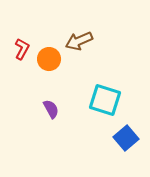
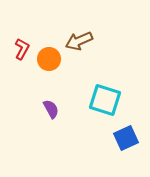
blue square: rotated 15 degrees clockwise
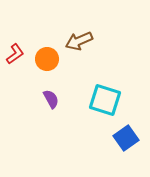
red L-shape: moved 7 px left, 5 px down; rotated 25 degrees clockwise
orange circle: moved 2 px left
purple semicircle: moved 10 px up
blue square: rotated 10 degrees counterclockwise
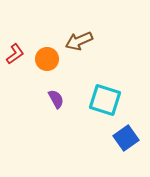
purple semicircle: moved 5 px right
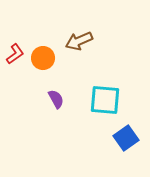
orange circle: moved 4 px left, 1 px up
cyan square: rotated 12 degrees counterclockwise
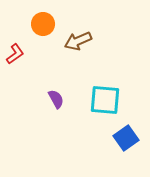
brown arrow: moved 1 px left
orange circle: moved 34 px up
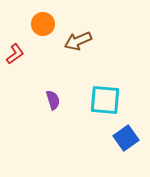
purple semicircle: moved 3 px left, 1 px down; rotated 12 degrees clockwise
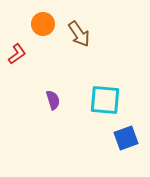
brown arrow: moved 1 px right, 7 px up; rotated 100 degrees counterclockwise
red L-shape: moved 2 px right
blue square: rotated 15 degrees clockwise
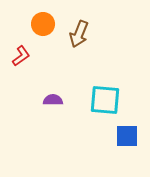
brown arrow: rotated 56 degrees clockwise
red L-shape: moved 4 px right, 2 px down
purple semicircle: rotated 72 degrees counterclockwise
blue square: moved 1 px right, 2 px up; rotated 20 degrees clockwise
